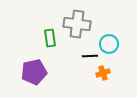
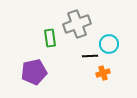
gray cross: rotated 28 degrees counterclockwise
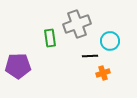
cyan circle: moved 1 px right, 3 px up
purple pentagon: moved 16 px left, 6 px up; rotated 10 degrees clockwise
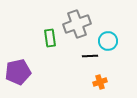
cyan circle: moved 2 px left
purple pentagon: moved 6 px down; rotated 10 degrees counterclockwise
orange cross: moved 3 px left, 9 px down
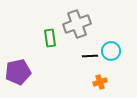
cyan circle: moved 3 px right, 10 px down
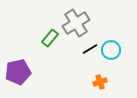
gray cross: moved 1 px left, 1 px up; rotated 12 degrees counterclockwise
green rectangle: rotated 48 degrees clockwise
cyan circle: moved 1 px up
black line: moved 7 px up; rotated 28 degrees counterclockwise
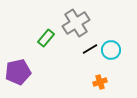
green rectangle: moved 4 px left
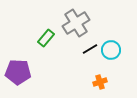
purple pentagon: rotated 15 degrees clockwise
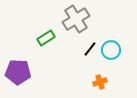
gray cross: moved 4 px up
green rectangle: rotated 18 degrees clockwise
black line: rotated 21 degrees counterclockwise
